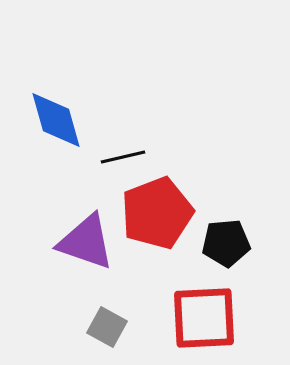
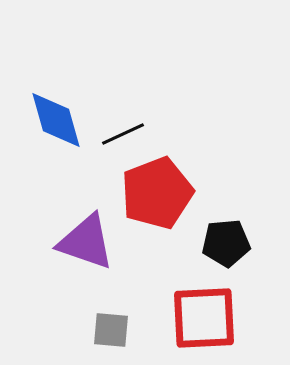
black line: moved 23 px up; rotated 12 degrees counterclockwise
red pentagon: moved 20 px up
gray square: moved 4 px right, 3 px down; rotated 24 degrees counterclockwise
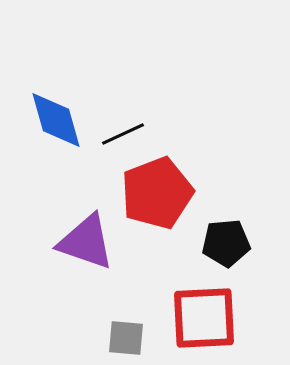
gray square: moved 15 px right, 8 px down
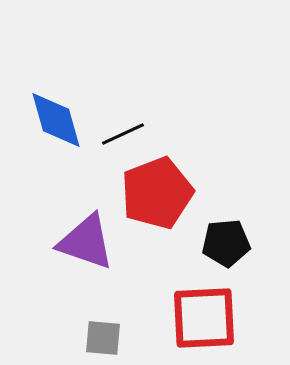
gray square: moved 23 px left
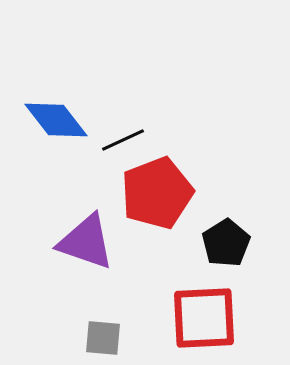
blue diamond: rotated 22 degrees counterclockwise
black line: moved 6 px down
black pentagon: rotated 27 degrees counterclockwise
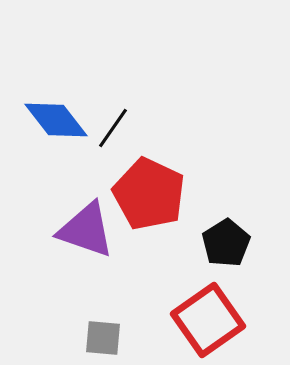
black line: moved 10 px left, 12 px up; rotated 30 degrees counterclockwise
red pentagon: moved 8 px left, 1 px down; rotated 26 degrees counterclockwise
purple triangle: moved 12 px up
red square: moved 4 px right, 2 px down; rotated 32 degrees counterclockwise
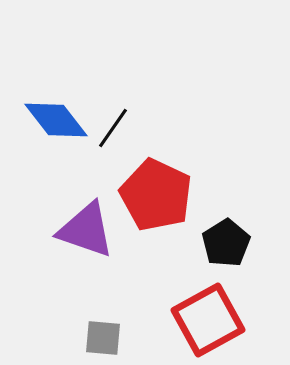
red pentagon: moved 7 px right, 1 px down
red square: rotated 6 degrees clockwise
